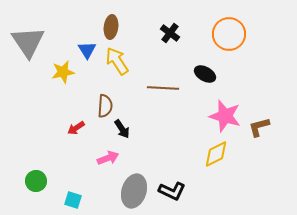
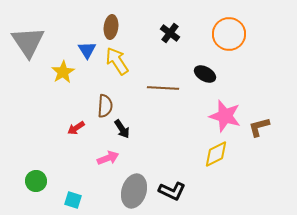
yellow star: rotated 20 degrees counterclockwise
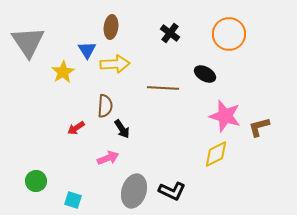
yellow arrow: moved 2 px left, 3 px down; rotated 120 degrees clockwise
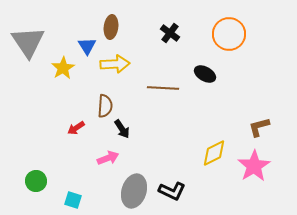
blue triangle: moved 4 px up
yellow star: moved 4 px up
pink star: moved 29 px right, 50 px down; rotated 24 degrees clockwise
yellow diamond: moved 2 px left, 1 px up
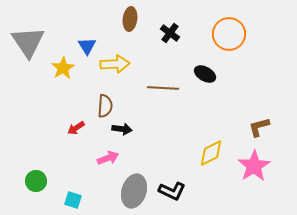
brown ellipse: moved 19 px right, 8 px up
black arrow: rotated 48 degrees counterclockwise
yellow diamond: moved 3 px left
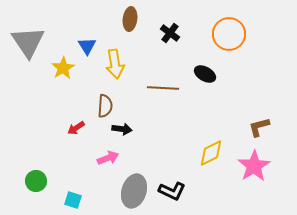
yellow arrow: rotated 84 degrees clockwise
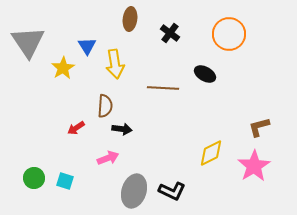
green circle: moved 2 px left, 3 px up
cyan square: moved 8 px left, 19 px up
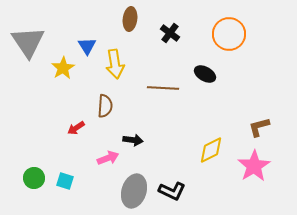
black arrow: moved 11 px right, 11 px down
yellow diamond: moved 3 px up
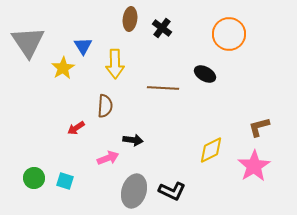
black cross: moved 8 px left, 5 px up
blue triangle: moved 4 px left
yellow arrow: rotated 8 degrees clockwise
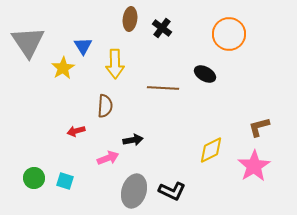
red arrow: moved 3 px down; rotated 18 degrees clockwise
black arrow: rotated 18 degrees counterclockwise
